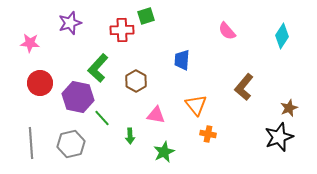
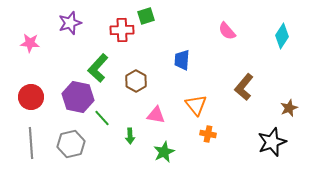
red circle: moved 9 px left, 14 px down
black star: moved 7 px left, 5 px down
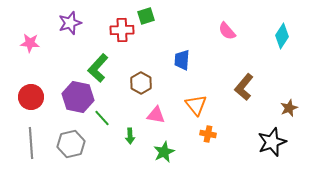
brown hexagon: moved 5 px right, 2 px down
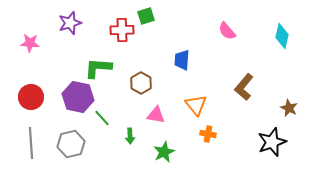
cyan diamond: rotated 20 degrees counterclockwise
green L-shape: rotated 52 degrees clockwise
brown star: rotated 24 degrees counterclockwise
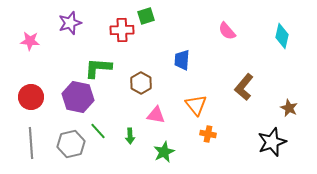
pink star: moved 2 px up
green line: moved 4 px left, 13 px down
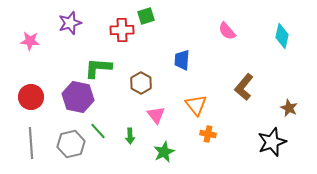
pink triangle: rotated 42 degrees clockwise
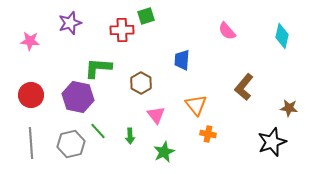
red circle: moved 2 px up
brown star: rotated 18 degrees counterclockwise
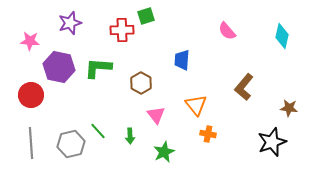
purple hexagon: moved 19 px left, 30 px up
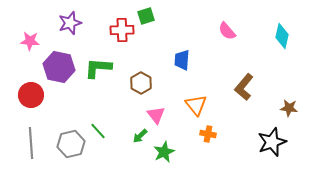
green arrow: moved 10 px right; rotated 49 degrees clockwise
